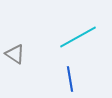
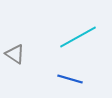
blue line: rotated 65 degrees counterclockwise
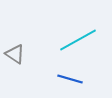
cyan line: moved 3 px down
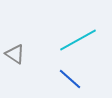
blue line: rotated 25 degrees clockwise
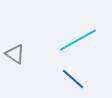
blue line: moved 3 px right
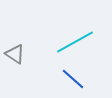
cyan line: moved 3 px left, 2 px down
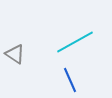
blue line: moved 3 px left, 1 px down; rotated 25 degrees clockwise
